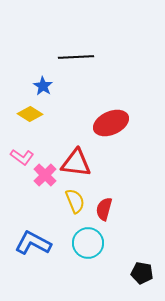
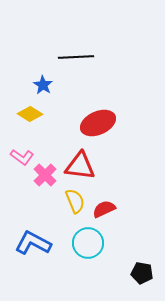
blue star: moved 1 px up
red ellipse: moved 13 px left
red triangle: moved 4 px right, 3 px down
red semicircle: rotated 50 degrees clockwise
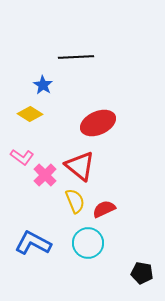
red triangle: rotated 32 degrees clockwise
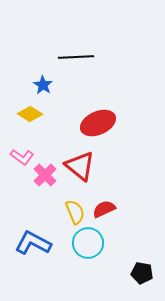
yellow semicircle: moved 11 px down
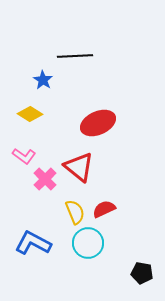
black line: moved 1 px left, 1 px up
blue star: moved 5 px up
pink L-shape: moved 2 px right, 1 px up
red triangle: moved 1 px left, 1 px down
pink cross: moved 4 px down
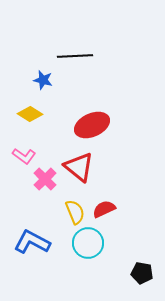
blue star: rotated 18 degrees counterclockwise
red ellipse: moved 6 px left, 2 px down
blue L-shape: moved 1 px left, 1 px up
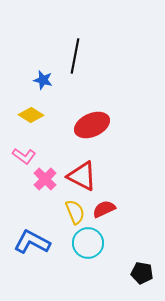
black line: rotated 76 degrees counterclockwise
yellow diamond: moved 1 px right, 1 px down
red triangle: moved 3 px right, 9 px down; rotated 12 degrees counterclockwise
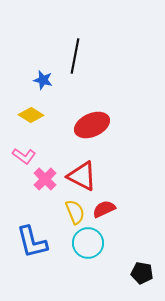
blue L-shape: rotated 132 degrees counterclockwise
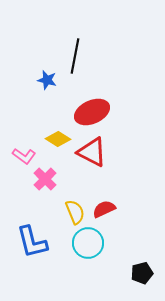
blue star: moved 4 px right
yellow diamond: moved 27 px right, 24 px down
red ellipse: moved 13 px up
red triangle: moved 10 px right, 24 px up
black pentagon: rotated 25 degrees counterclockwise
